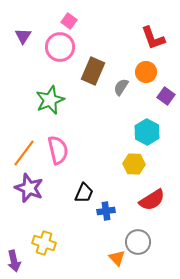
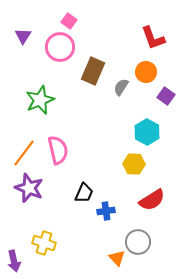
green star: moved 10 px left
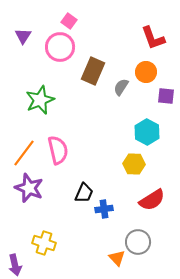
purple square: rotated 30 degrees counterclockwise
blue cross: moved 2 px left, 2 px up
purple arrow: moved 1 px right, 4 px down
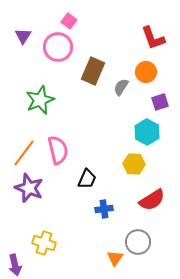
pink circle: moved 2 px left
purple square: moved 6 px left, 6 px down; rotated 24 degrees counterclockwise
black trapezoid: moved 3 px right, 14 px up
orange triangle: moved 2 px left; rotated 18 degrees clockwise
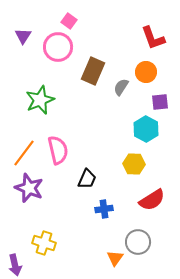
purple square: rotated 12 degrees clockwise
cyan hexagon: moved 1 px left, 3 px up
